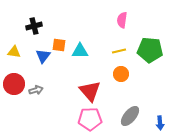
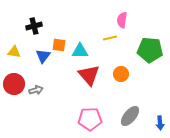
yellow line: moved 9 px left, 13 px up
red triangle: moved 1 px left, 16 px up
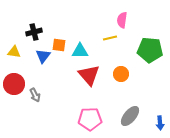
black cross: moved 6 px down
gray arrow: moved 1 px left, 5 px down; rotated 80 degrees clockwise
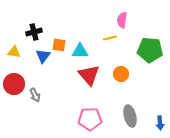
gray ellipse: rotated 55 degrees counterclockwise
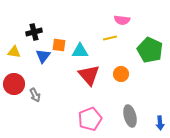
pink semicircle: rotated 91 degrees counterclockwise
green pentagon: rotated 20 degrees clockwise
pink pentagon: rotated 20 degrees counterclockwise
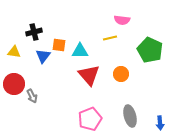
gray arrow: moved 3 px left, 1 px down
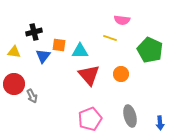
yellow line: rotated 32 degrees clockwise
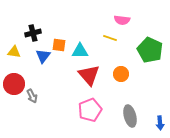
black cross: moved 1 px left, 1 px down
pink pentagon: moved 9 px up
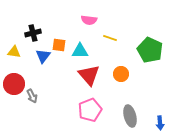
pink semicircle: moved 33 px left
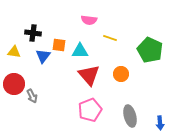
black cross: rotated 21 degrees clockwise
